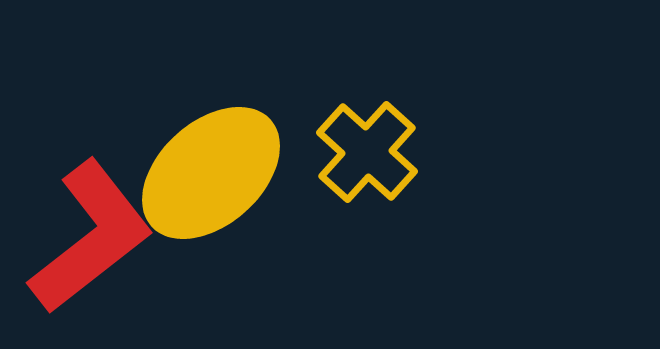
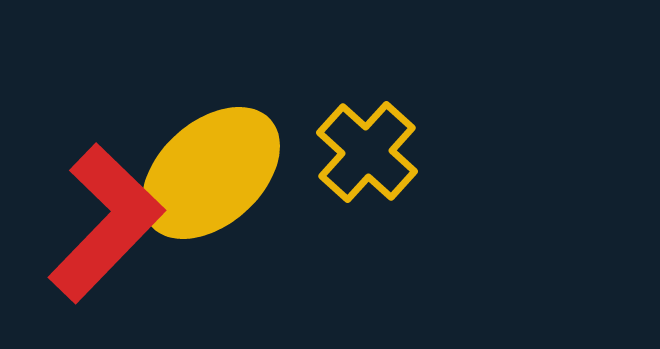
red L-shape: moved 15 px right, 14 px up; rotated 8 degrees counterclockwise
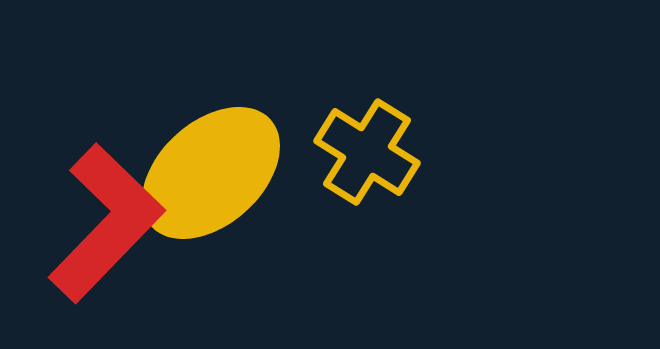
yellow cross: rotated 10 degrees counterclockwise
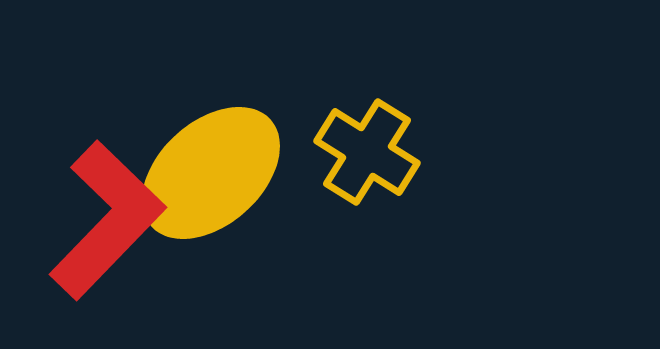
red L-shape: moved 1 px right, 3 px up
